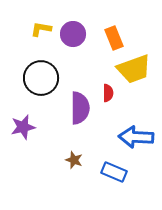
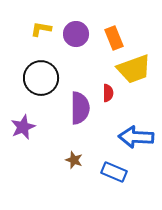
purple circle: moved 3 px right
purple star: rotated 10 degrees counterclockwise
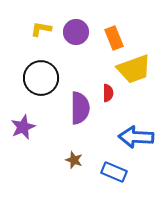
purple circle: moved 2 px up
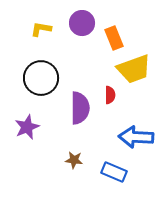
purple circle: moved 6 px right, 9 px up
red semicircle: moved 2 px right, 2 px down
purple star: moved 4 px right
brown star: rotated 12 degrees counterclockwise
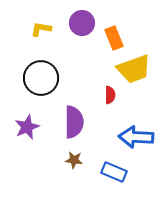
purple semicircle: moved 6 px left, 14 px down
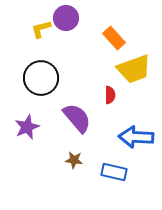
purple circle: moved 16 px left, 5 px up
yellow L-shape: rotated 25 degrees counterclockwise
orange rectangle: rotated 20 degrees counterclockwise
purple semicircle: moved 3 px right, 4 px up; rotated 40 degrees counterclockwise
blue rectangle: rotated 10 degrees counterclockwise
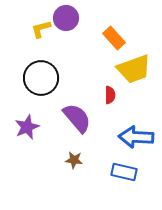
blue rectangle: moved 10 px right
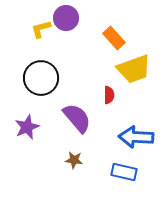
red semicircle: moved 1 px left
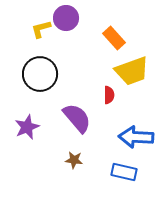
yellow trapezoid: moved 2 px left, 2 px down
black circle: moved 1 px left, 4 px up
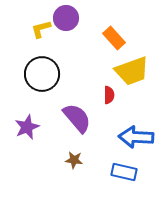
black circle: moved 2 px right
